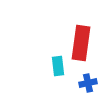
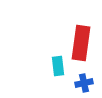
blue cross: moved 4 px left
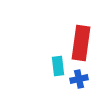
blue cross: moved 5 px left, 4 px up
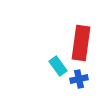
cyan rectangle: rotated 30 degrees counterclockwise
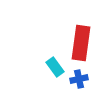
cyan rectangle: moved 3 px left, 1 px down
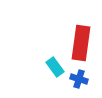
blue cross: rotated 30 degrees clockwise
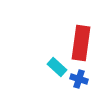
cyan rectangle: moved 2 px right; rotated 12 degrees counterclockwise
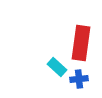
blue cross: rotated 24 degrees counterclockwise
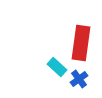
blue cross: rotated 30 degrees counterclockwise
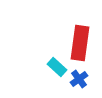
red rectangle: moved 1 px left
